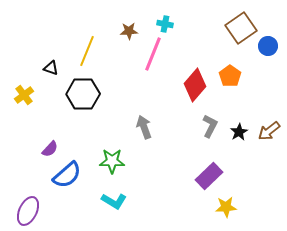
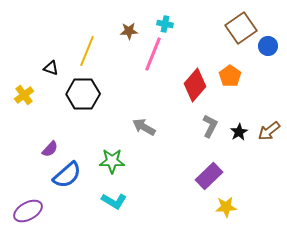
gray arrow: rotated 40 degrees counterclockwise
purple ellipse: rotated 36 degrees clockwise
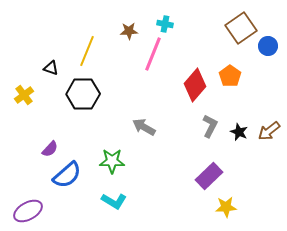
black star: rotated 18 degrees counterclockwise
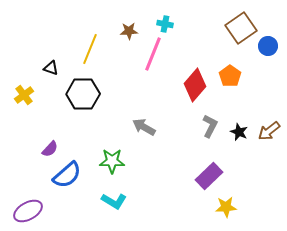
yellow line: moved 3 px right, 2 px up
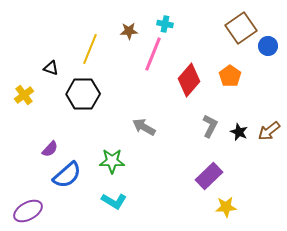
red diamond: moved 6 px left, 5 px up
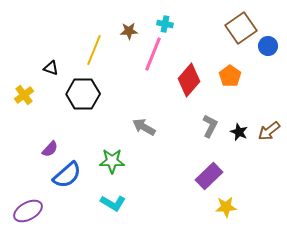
yellow line: moved 4 px right, 1 px down
cyan L-shape: moved 1 px left, 2 px down
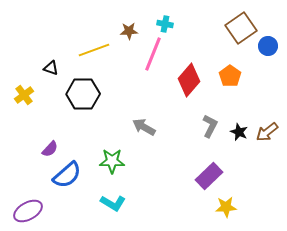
yellow line: rotated 48 degrees clockwise
brown arrow: moved 2 px left, 1 px down
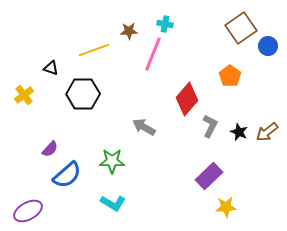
red diamond: moved 2 px left, 19 px down
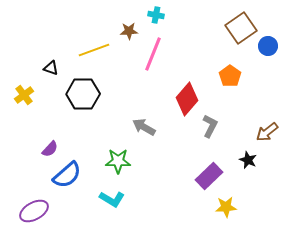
cyan cross: moved 9 px left, 9 px up
black star: moved 9 px right, 28 px down
green star: moved 6 px right
cyan L-shape: moved 1 px left, 4 px up
purple ellipse: moved 6 px right
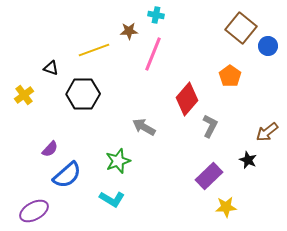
brown square: rotated 16 degrees counterclockwise
green star: rotated 20 degrees counterclockwise
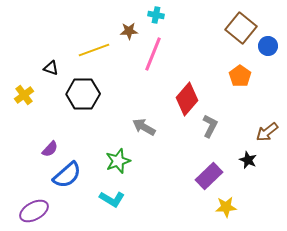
orange pentagon: moved 10 px right
